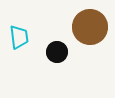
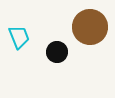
cyan trapezoid: rotated 15 degrees counterclockwise
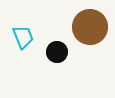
cyan trapezoid: moved 4 px right
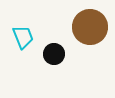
black circle: moved 3 px left, 2 px down
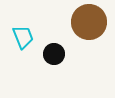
brown circle: moved 1 px left, 5 px up
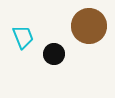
brown circle: moved 4 px down
